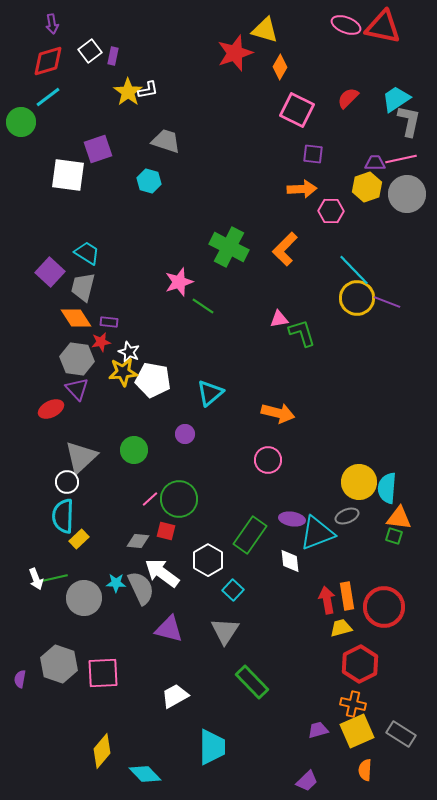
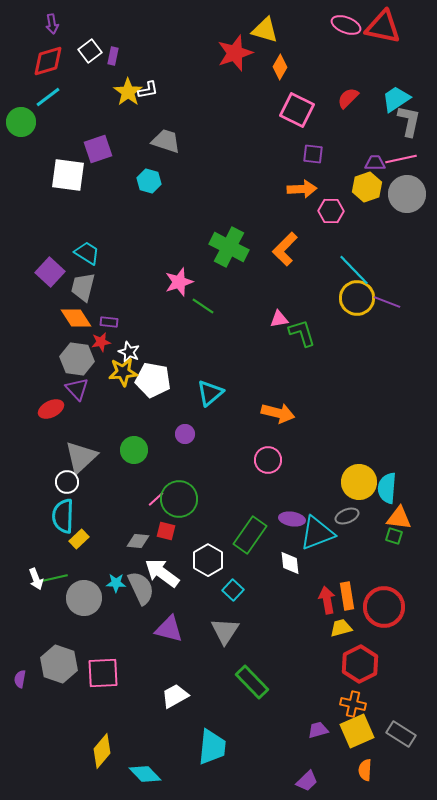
pink line at (150, 499): moved 6 px right
white diamond at (290, 561): moved 2 px down
cyan trapezoid at (212, 747): rotated 6 degrees clockwise
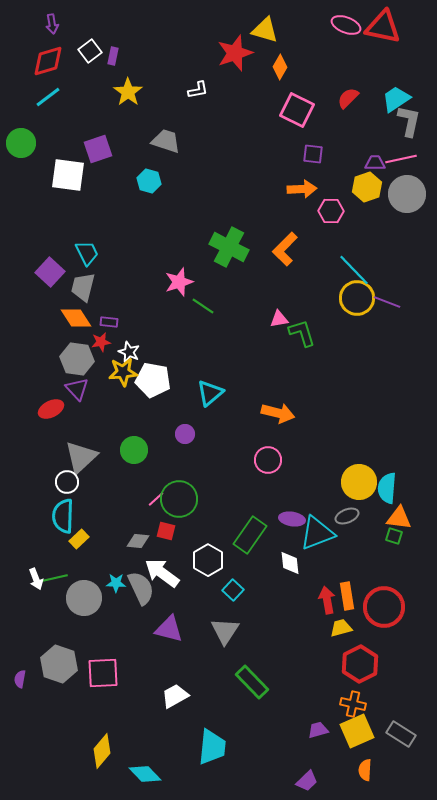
white L-shape at (148, 90): moved 50 px right
green circle at (21, 122): moved 21 px down
cyan trapezoid at (87, 253): rotated 32 degrees clockwise
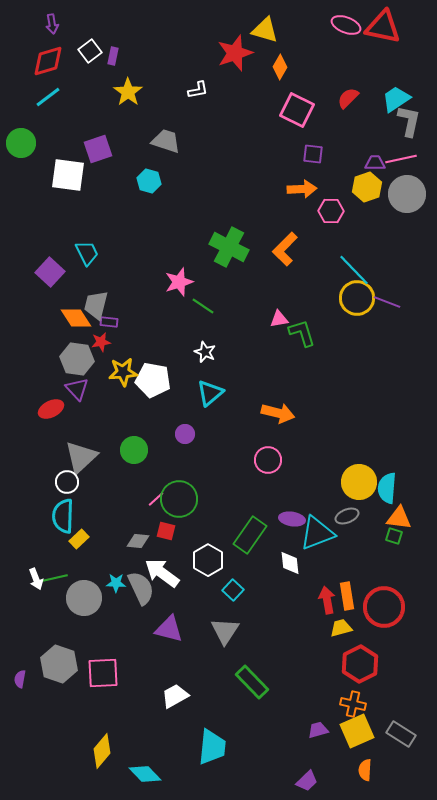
gray trapezoid at (83, 287): moved 13 px right, 18 px down
white star at (129, 352): moved 76 px right
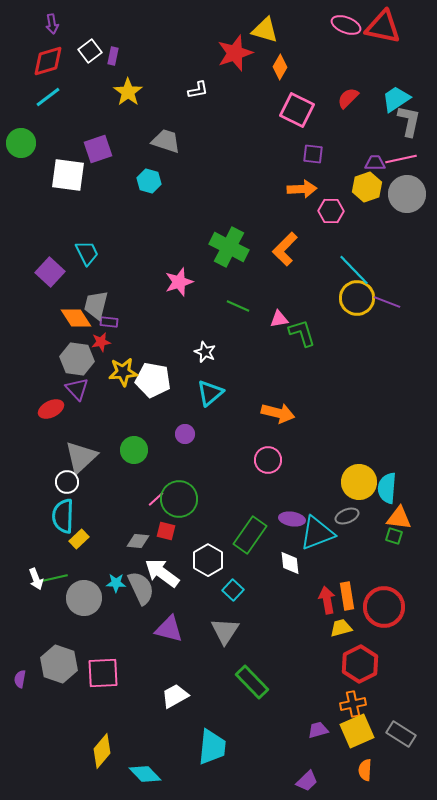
green line at (203, 306): moved 35 px right; rotated 10 degrees counterclockwise
orange cross at (353, 704): rotated 25 degrees counterclockwise
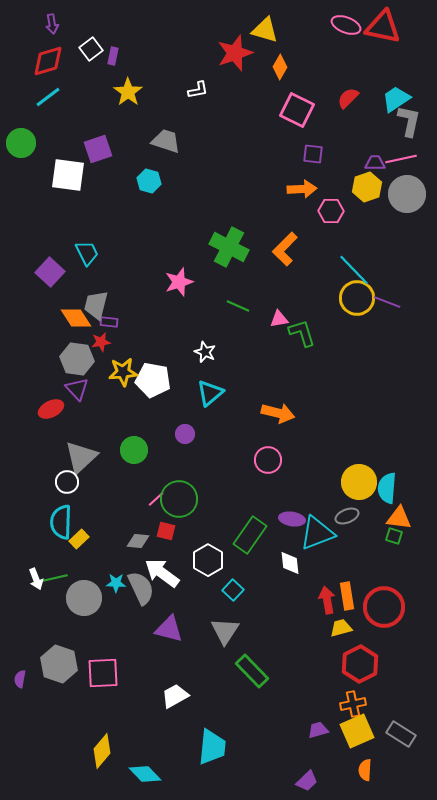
white square at (90, 51): moved 1 px right, 2 px up
cyan semicircle at (63, 516): moved 2 px left, 6 px down
green rectangle at (252, 682): moved 11 px up
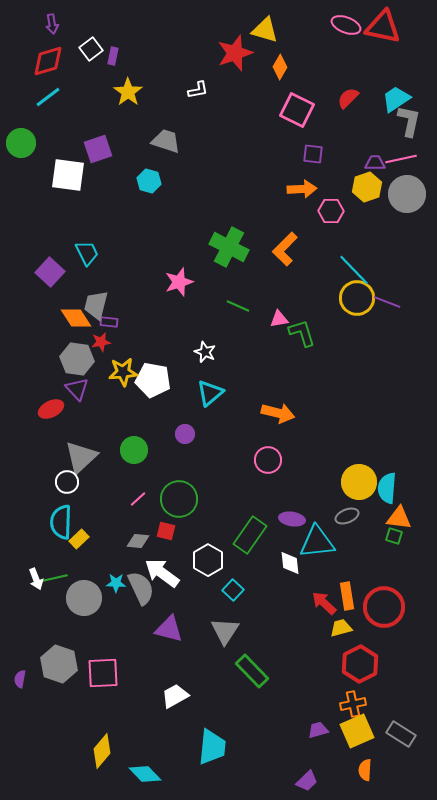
pink line at (156, 499): moved 18 px left
cyan triangle at (317, 533): moved 9 px down; rotated 15 degrees clockwise
red arrow at (327, 600): moved 3 px left, 3 px down; rotated 36 degrees counterclockwise
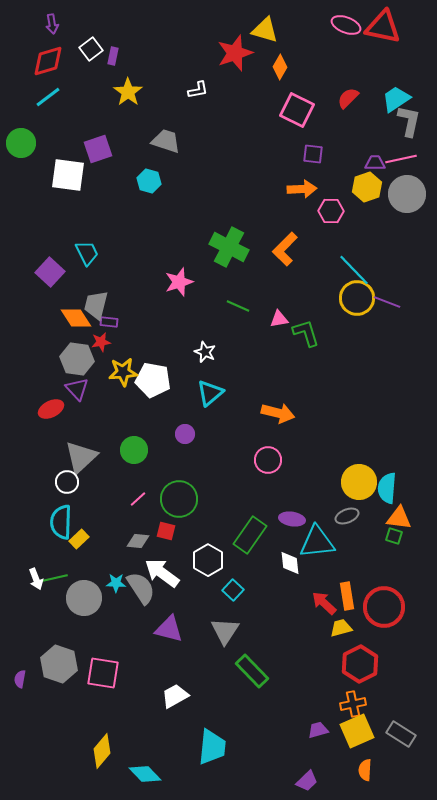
green L-shape at (302, 333): moved 4 px right
gray semicircle at (141, 588): rotated 8 degrees counterclockwise
pink square at (103, 673): rotated 12 degrees clockwise
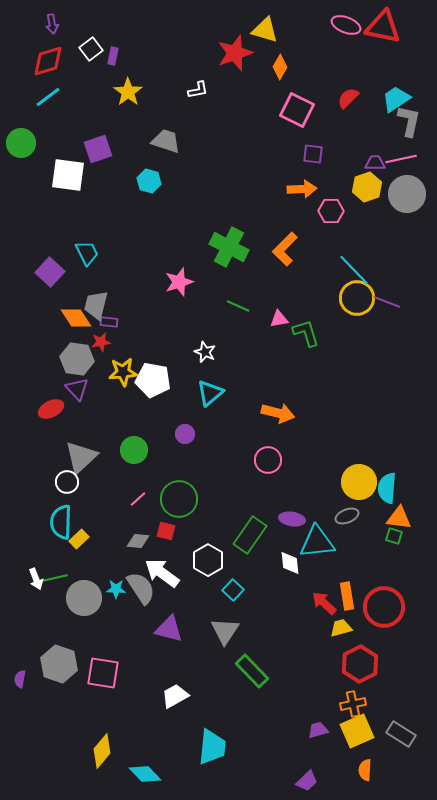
cyan star at (116, 583): moved 6 px down
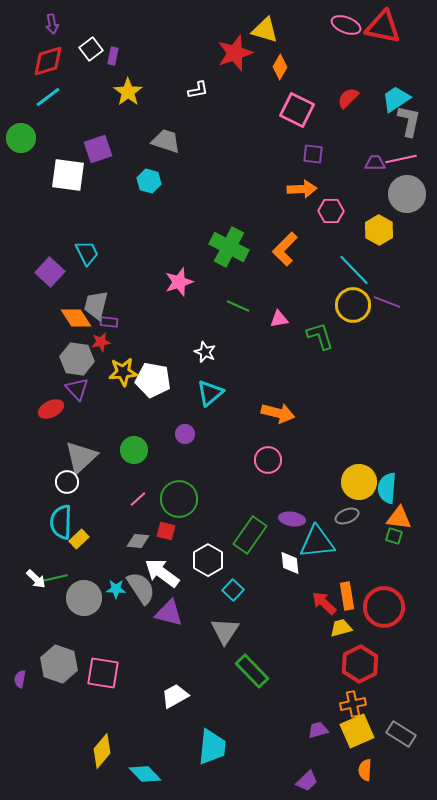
green circle at (21, 143): moved 5 px up
yellow hexagon at (367, 187): moved 12 px right, 43 px down; rotated 12 degrees counterclockwise
yellow circle at (357, 298): moved 4 px left, 7 px down
green L-shape at (306, 333): moved 14 px right, 3 px down
white arrow at (36, 579): rotated 25 degrees counterclockwise
purple triangle at (169, 629): moved 16 px up
